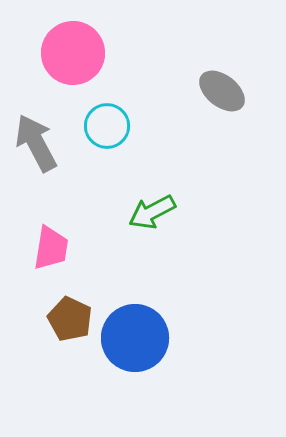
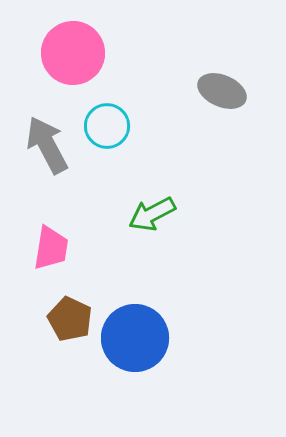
gray ellipse: rotated 15 degrees counterclockwise
gray arrow: moved 11 px right, 2 px down
green arrow: moved 2 px down
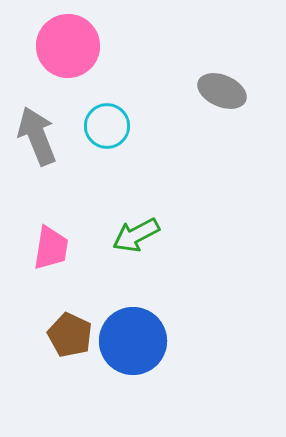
pink circle: moved 5 px left, 7 px up
gray arrow: moved 10 px left, 9 px up; rotated 6 degrees clockwise
green arrow: moved 16 px left, 21 px down
brown pentagon: moved 16 px down
blue circle: moved 2 px left, 3 px down
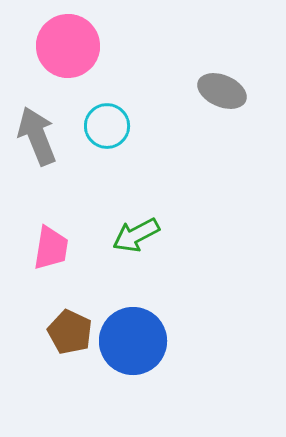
brown pentagon: moved 3 px up
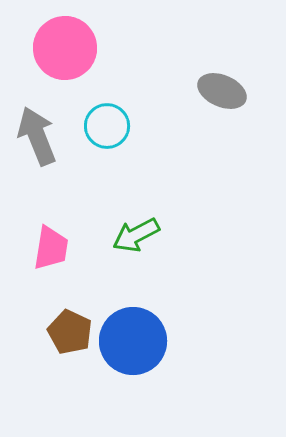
pink circle: moved 3 px left, 2 px down
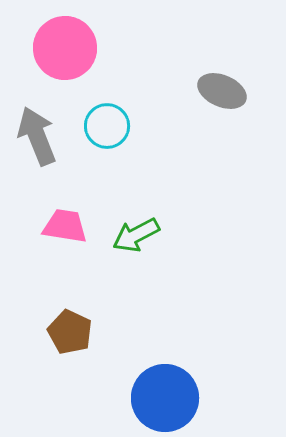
pink trapezoid: moved 14 px right, 22 px up; rotated 90 degrees counterclockwise
blue circle: moved 32 px right, 57 px down
